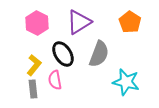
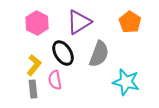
black ellipse: moved 1 px up
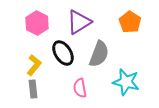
pink semicircle: moved 25 px right, 8 px down
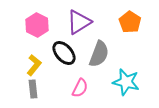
pink hexagon: moved 2 px down
black ellipse: moved 1 px right; rotated 10 degrees counterclockwise
pink semicircle: rotated 144 degrees counterclockwise
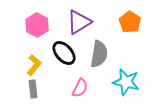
gray semicircle: rotated 12 degrees counterclockwise
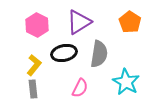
black ellipse: rotated 60 degrees counterclockwise
cyan star: rotated 16 degrees clockwise
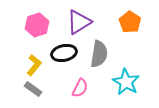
pink hexagon: rotated 15 degrees clockwise
gray rectangle: rotated 48 degrees counterclockwise
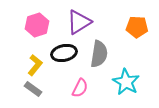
orange pentagon: moved 7 px right, 5 px down; rotated 30 degrees counterclockwise
yellow L-shape: moved 1 px right
